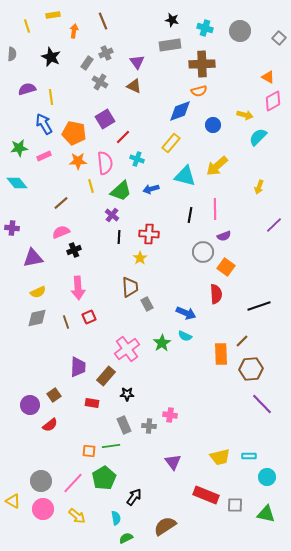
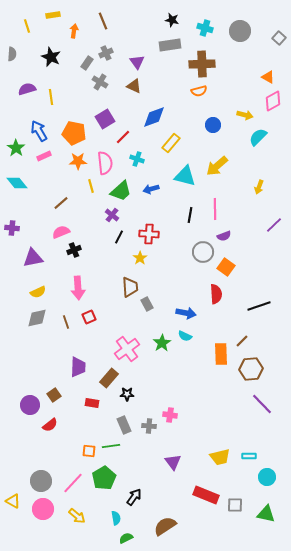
blue diamond at (180, 111): moved 26 px left, 6 px down
blue arrow at (44, 124): moved 5 px left, 7 px down
green star at (19, 148): moved 3 px left; rotated 30 degrees counterclockwise
black line at (119, 237): rotated 24 degrees clockwise
blue arrow at (186, 313): rotated 12 degrees counterclockwise
brown rectangle at (106, 376): moved 3 px right, 2 px down
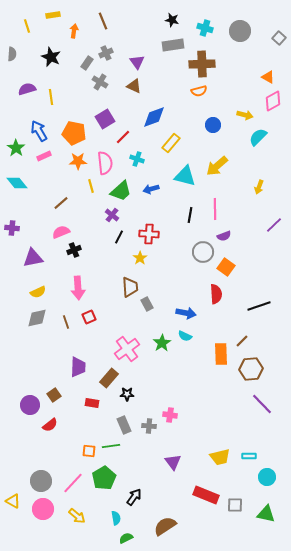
gray rectangle at (170, 45): moved 3 px right
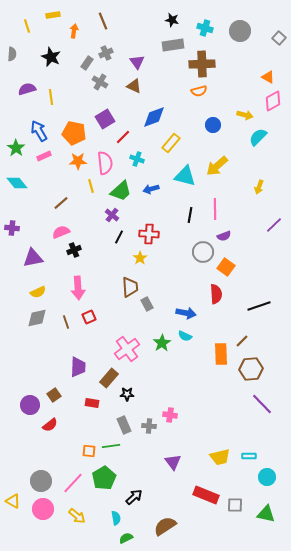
black arrow at (134, 497): rotated 12 degrees clockwise
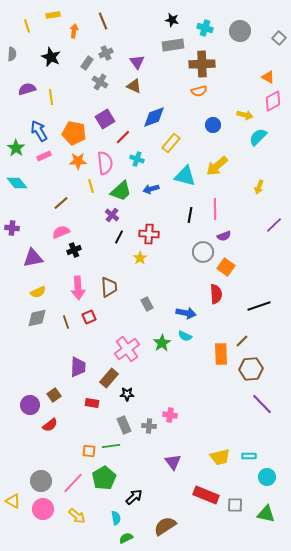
brown trapezoid at (130, 287): moved 21 px left
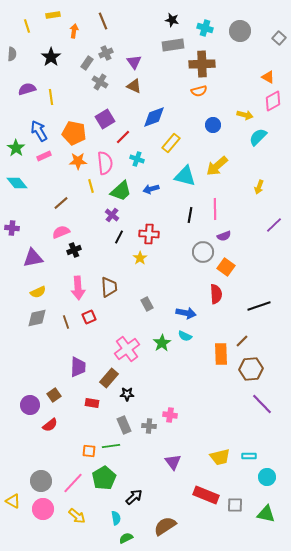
black star at (51, 57): rotated 12 degrees clockwise
purple triangle at (137, 62): moved 3 px left
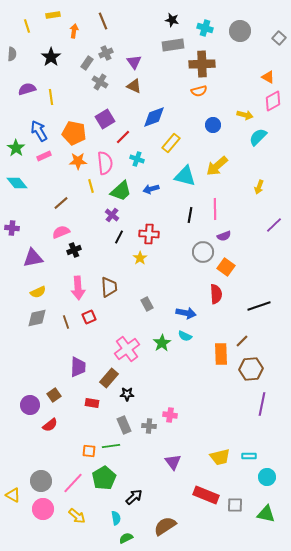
purple line at (262, 404): rotated 55 degrees clockwise
yellow triangle at (13, 501): moved 6 px up
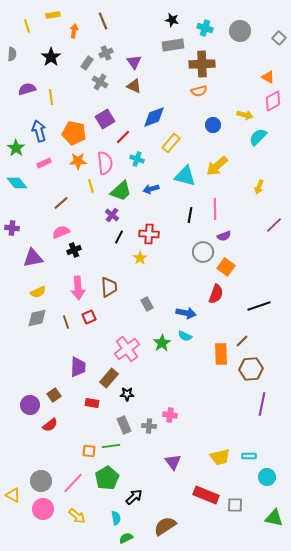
blue arrow at (39, 131): rotated 15 degrees clockwise
pink rectangle at (44, 156): moved 7 px down
red semicircle at (216, 294): rotated 24 degrees clockwise
green pentagon at (104, 478): moved 3 px right
green triangle at (266, 514): moved 8 px right, 4 px down
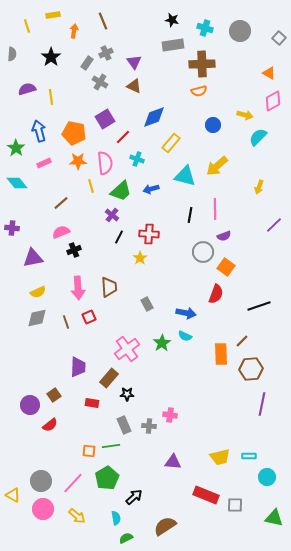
orange triangle at (268, 77): moved 1 px right, 4 px up
purple triangle at (173, 462): rotated 48 degrees counterclockwise
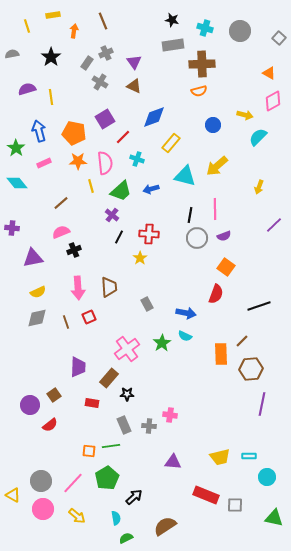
gray semicircle at (12, 54): rotated 104 degrees counterclockwise
gray circle at (203, 252): moved 6 px left, 14 px up
